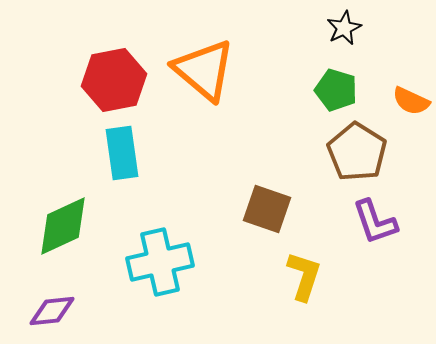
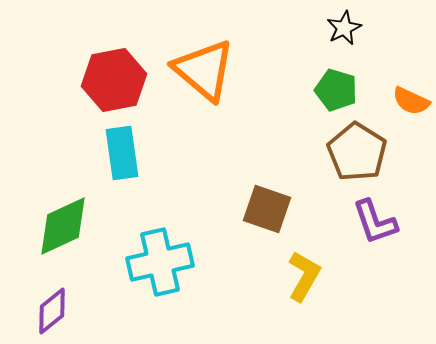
yellow L-shape: rotated 12 degrees clockwise
purple diamond: rotated 33 degrees counterclockwise
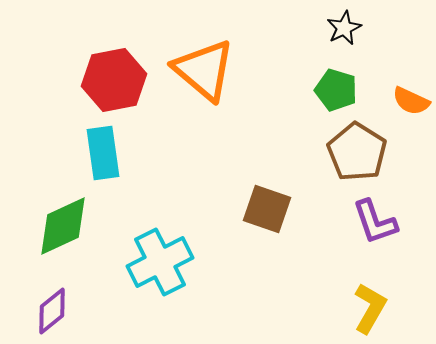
cyan rectangle: moved 19 px left
cyan cross: rotated 14 degrees counterclockwise
yellow L-shape: moved 66 px right, 32 px down
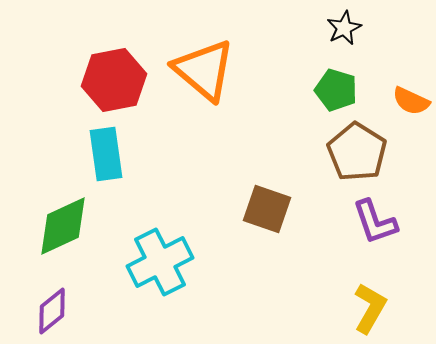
cyan rectangle: moved 3 px right, 1 px down
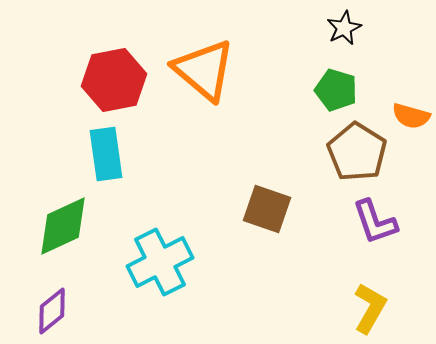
orange semicircle: moved 15 px down; rotated 9 degrees counterclockwise
